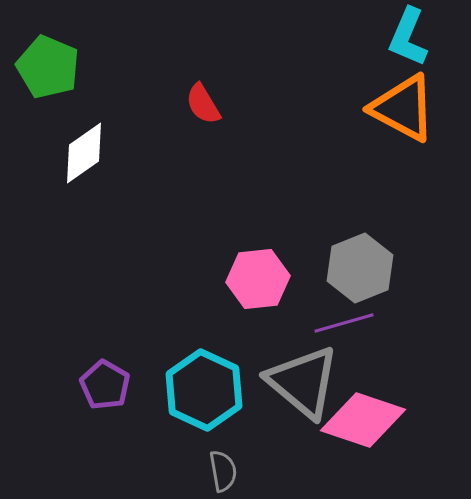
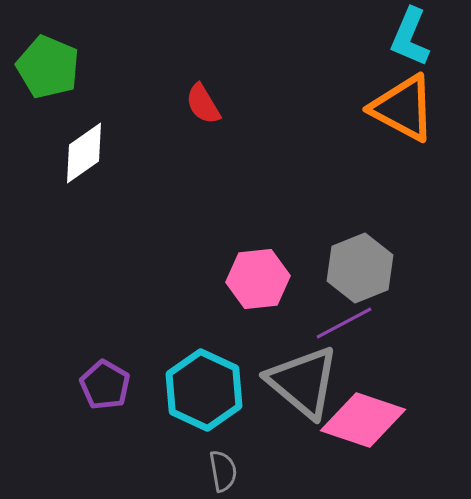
cyan L-shape: moved 2 px right
purple line: rotated 12 degrees counterclockwise
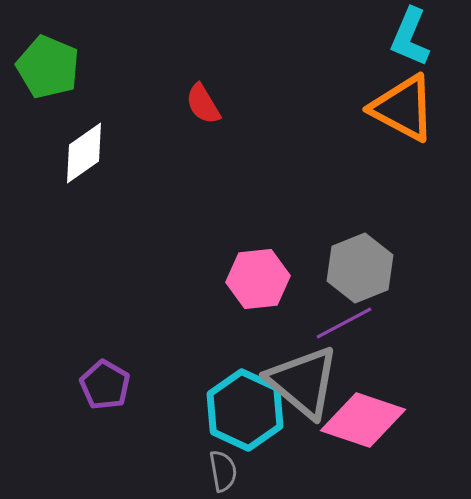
cyan hexagon: moved 41 px right, 20 px down
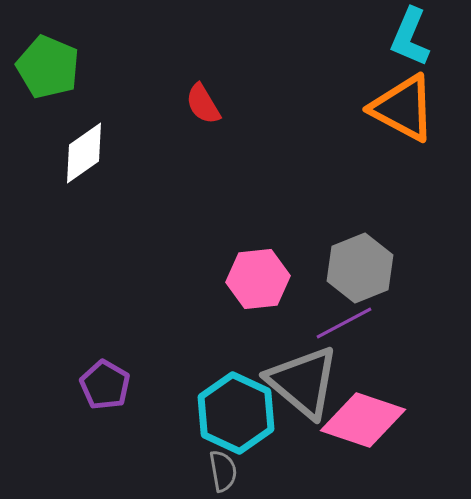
cyan hexagon: moved 9 px left, 3 px down
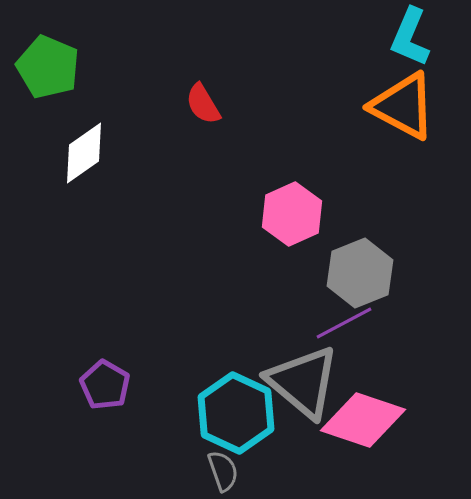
orange triangle: moved 2 px up
gray hexagon: moved 5 px down
pink hexagon: moved 34 px right, 65 px up; rotated 18 degrees counterclockwise
gray semicircle: rotated 9 degrees counterclockwise
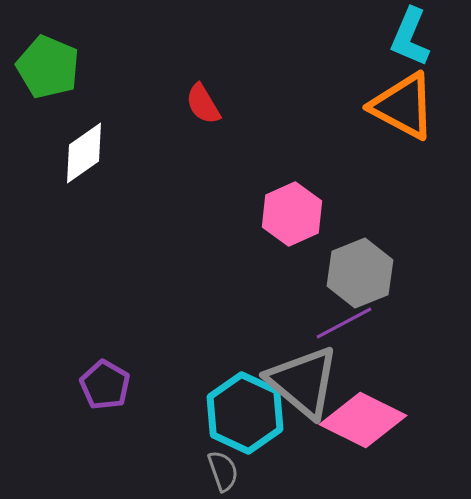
cyan hexagon: moved 9 px right
pink diamond: rotated 8 degrees clockwise
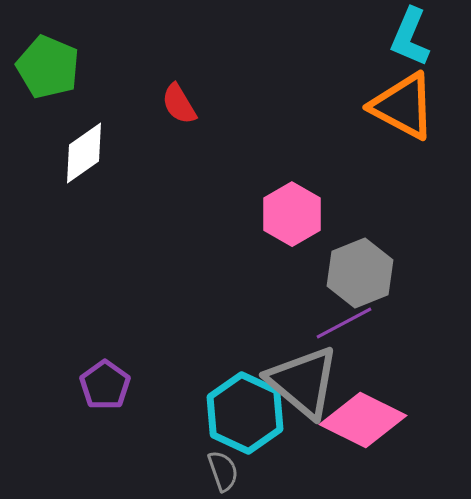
red semicircle: moved 24 px left
pink hexagon: rotated 6 degrees counterclockwise
purple pentagon: rotated 6 degrees clockwise
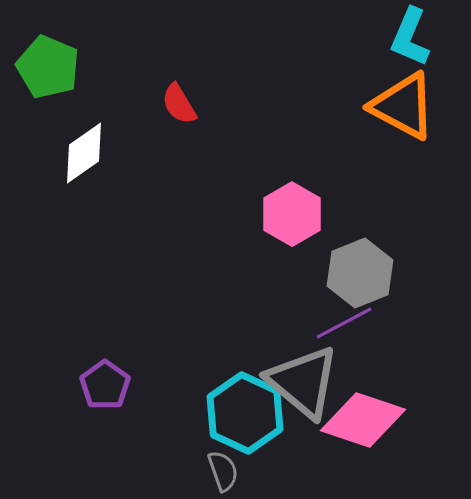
pink diamond: rotated 8 degrees counterclockwise
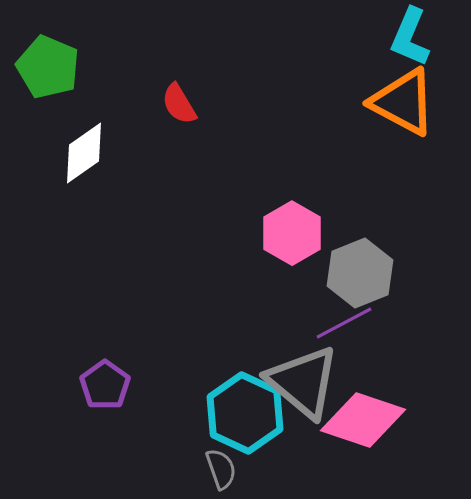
orange triangle: moved 4 px up
pink hexagon: moved 19 px down
gray semicircle: moved 2 px left, 2 px up
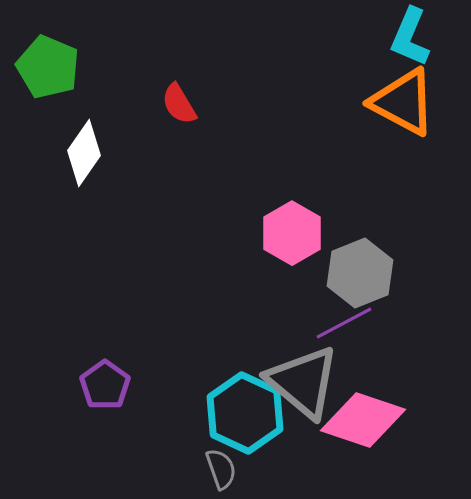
white diamond: rotated 20 degrees counterclockwise
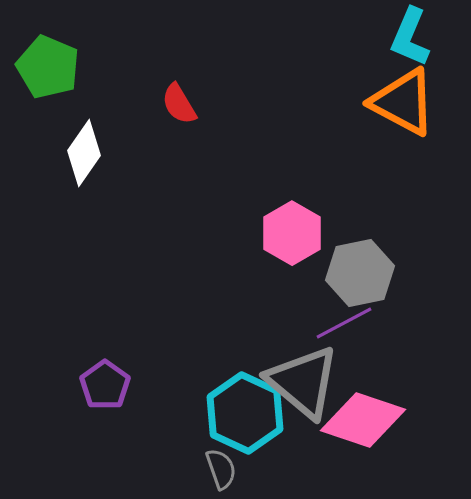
gray hexagon: rotated 10 degrees clockwise
